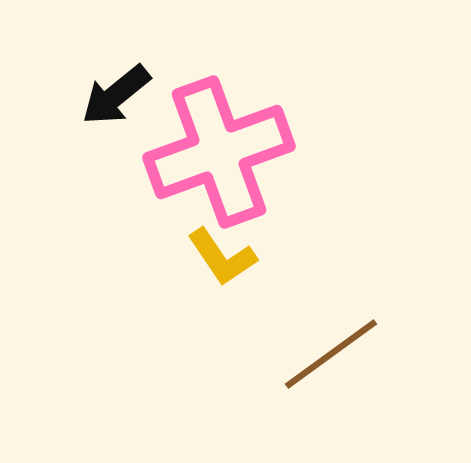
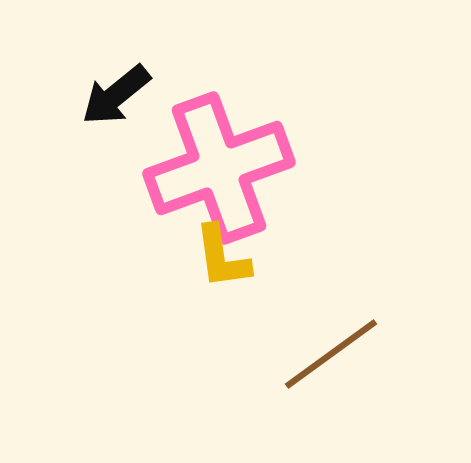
pink cross: moved 16 px down
yellow L-shape: rotated 26 degrees clockwise
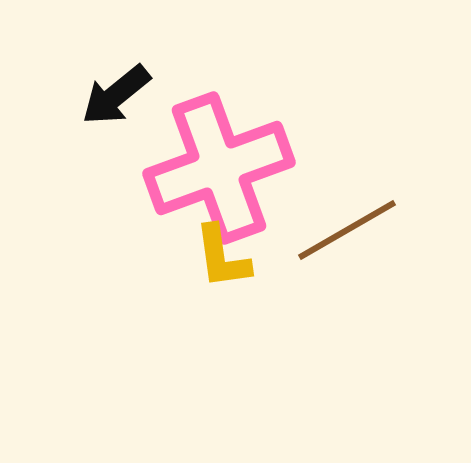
brown line: moved 16 px right, 124 px up; rotated 6 degrees clockwise
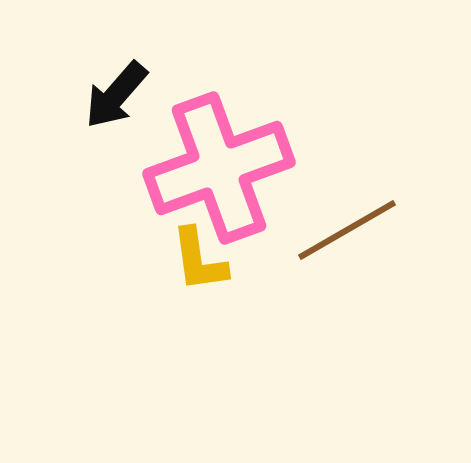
black arrow: rotated 10 degrees counterclockwise
yellow L-shape: moved 23 px left, 3 px down
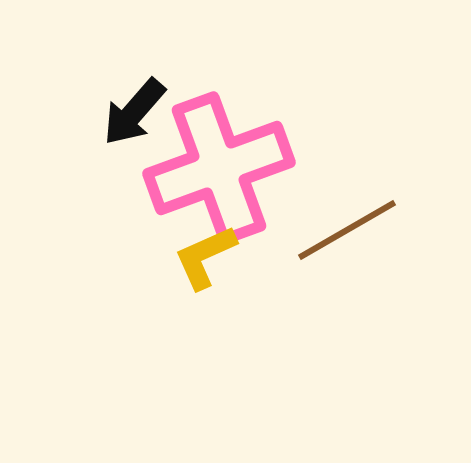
black arrow: moved 18 px right, 17 px down
yellow L-shape: moved 6 px right, 3 px up; rotated 74 degrees clockwise
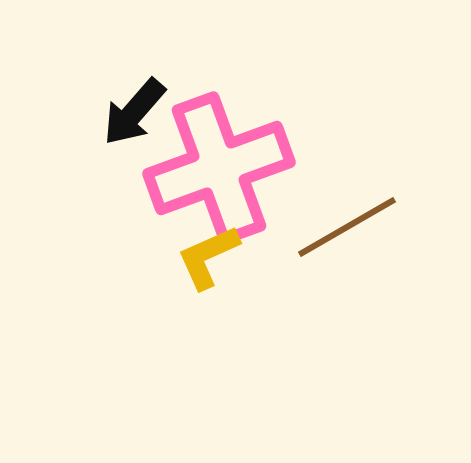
brown line: moved 3 px up
yellow L-shape: moved 3 px right
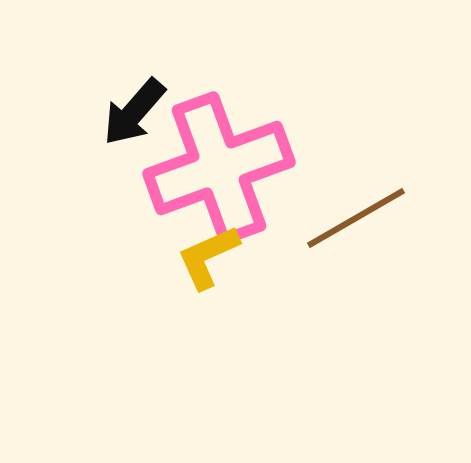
brown line: moved 9 px right, 9 px up
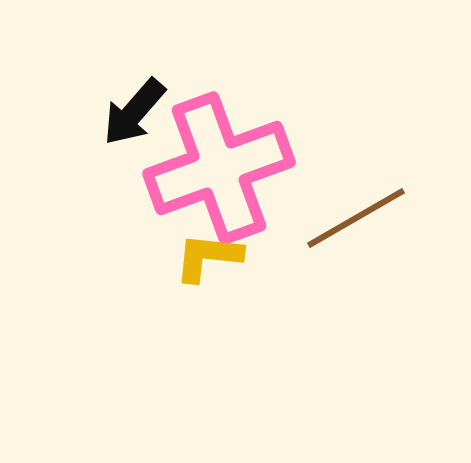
yellow L-shape: rotated 30 degrees clockwise
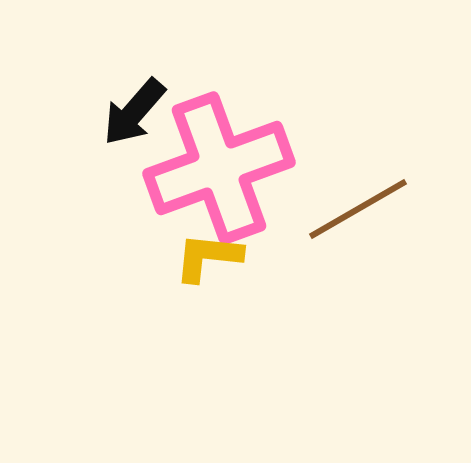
brown line: moved 2 px right, 9 px up
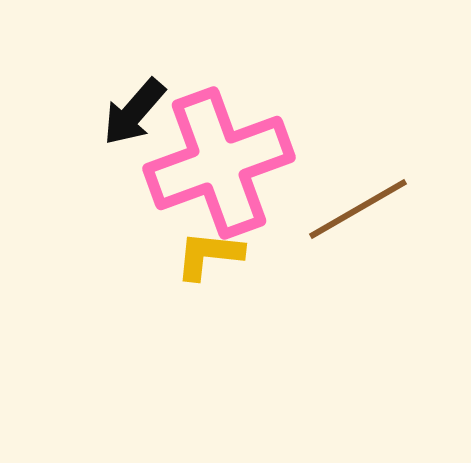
pink cross: moved 5 px up
yellow L-shape: moved 1 px right, 2 px up
